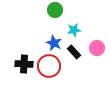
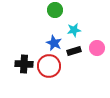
black rectangle: moved 1 px up; rotated 64 degrees counterclockwise
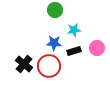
blue star: rotated 21 degrees counterclockwise
black cross: rotated 36 degrees clockwise
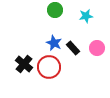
cyan star: moved 12 px right, 14 px up
blue star: rotated 21 degrees clockwise
black rectangle: moved 1 px left, 3 px up; rotated 64 degrees clockwise
red circle: moved 1 px down
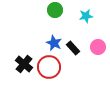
pink circle: moved 1 px right, 1 px up
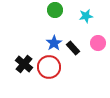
blue star: rotated 14 degrees clockwise
pink circle: moved 4 px up
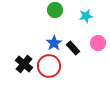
red circle: moved 1 px up
